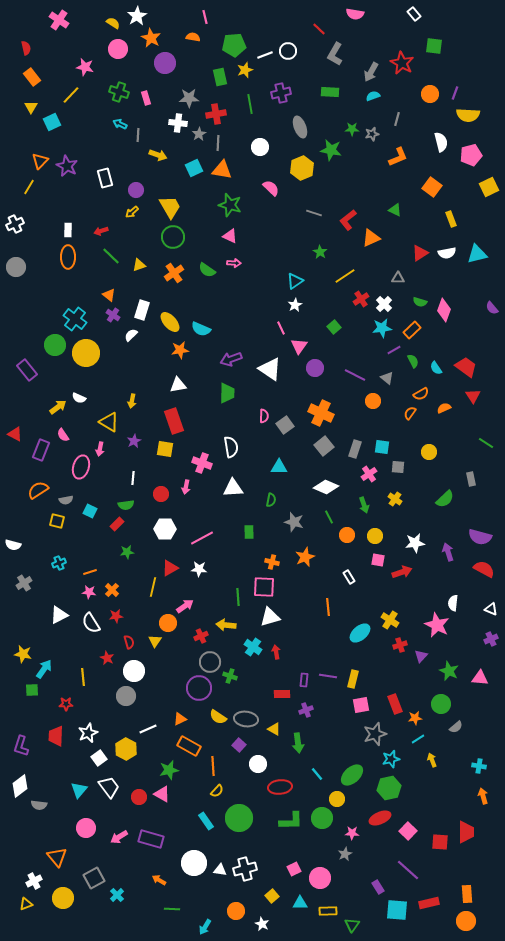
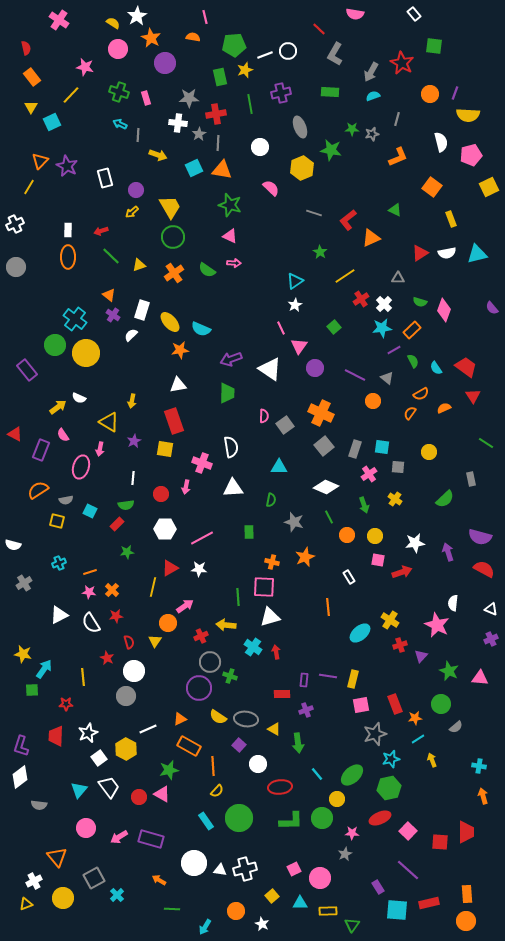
white diamond at (20, 786): moved 9 px up
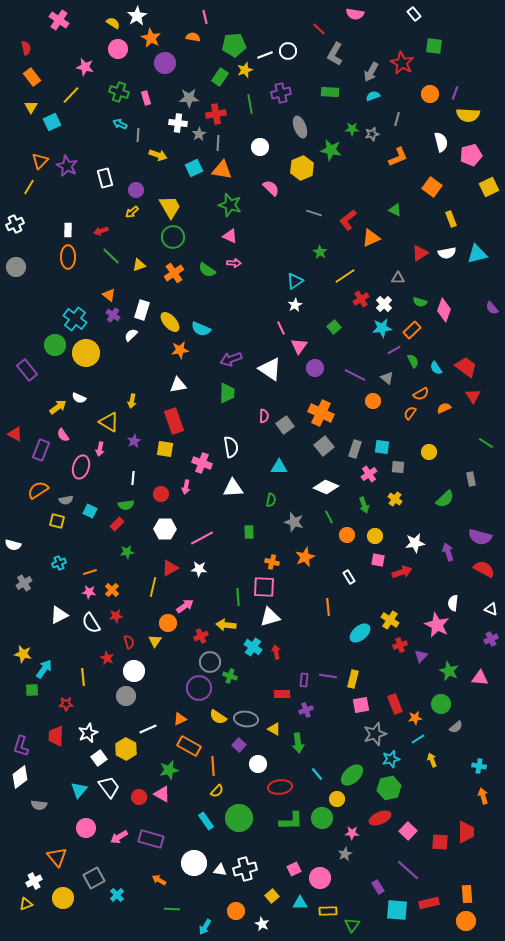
green rectangle at (220, 77): rotated 48 degrees clockwise
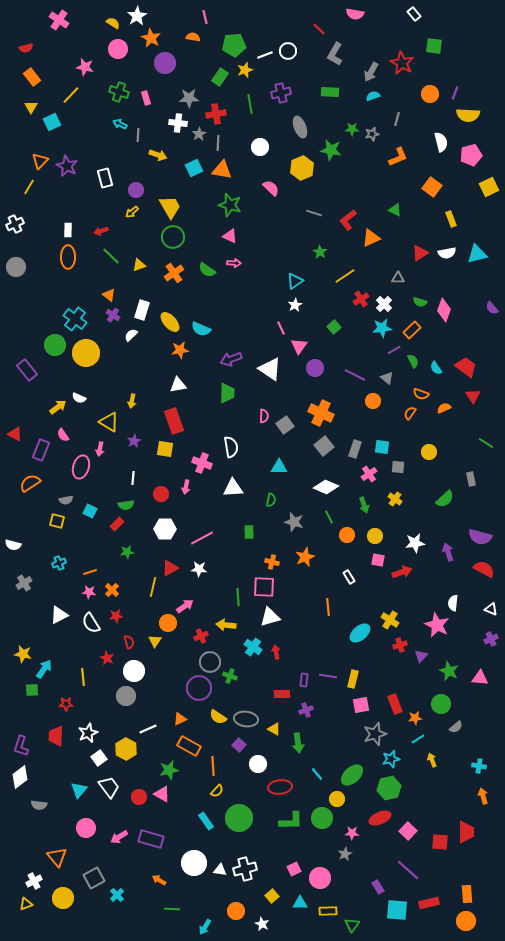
red semicircle at (26, 48): rotated 88 degrees clockwise
orange semicircle at (421, 394): rotated 49 degrees clockwise
orange semicircle at (38, 490): moved 8 px left, 7 px up
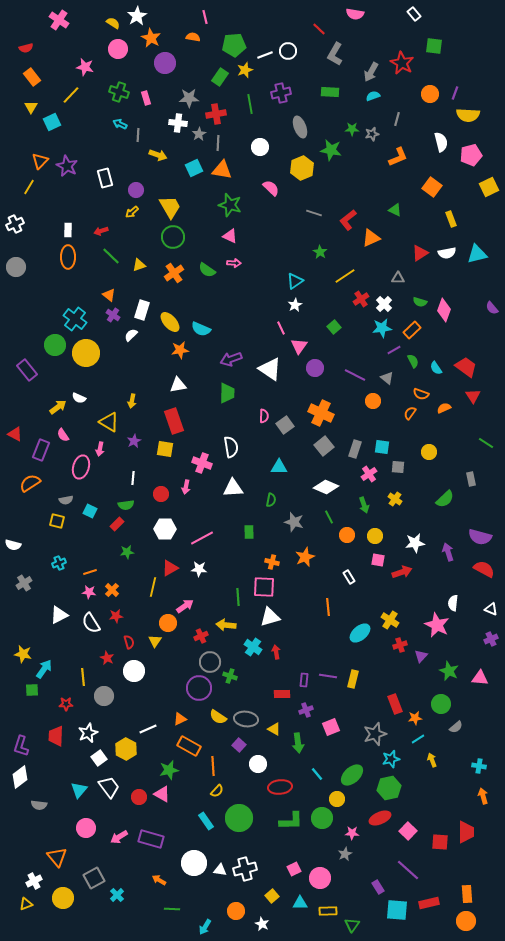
gray circle at (126, 696): moved 22 px left
pink square at (361, 705): moved 30 px left, 22 px down; rotated 12 degrees counterclockwise
